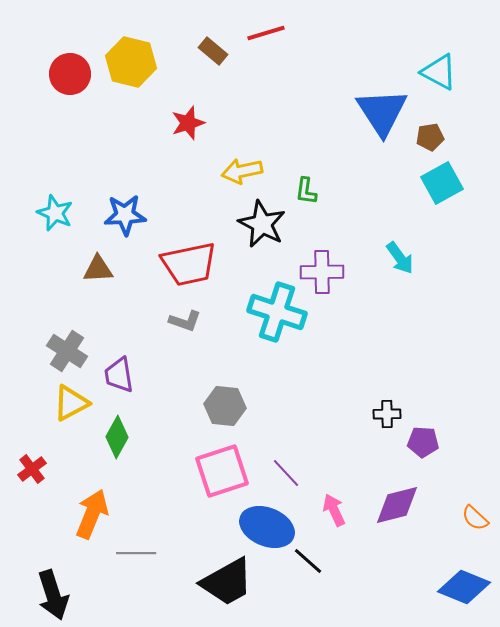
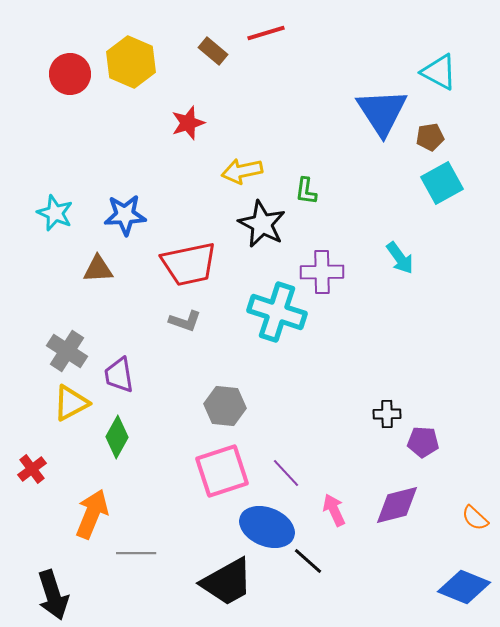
yellow hexagon: rotated 9 degrees clockwise
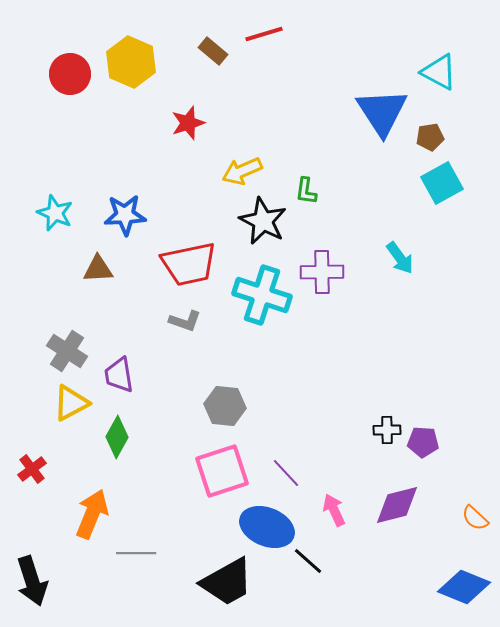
red line: moved 2 px left, 1 px down
yellow arrow: rotated 12 degrees counterclockwise
black star: moved 1 px right, 3 px up
cyan cross: moved 15 px left, 17 px up
black cross: moved 16 px down
black arrow: moved 21 px left, 14 px up
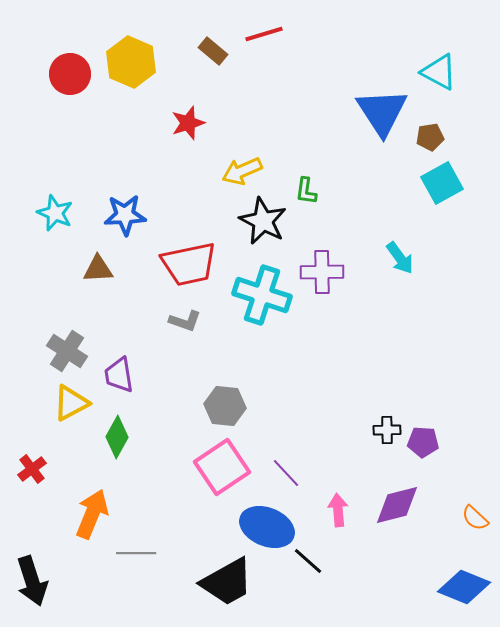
pink square: moved 4 px up; rotated 16 degrees counterclockwise
pink arrow: moved 4 px right; rotated 20 degrees clockwise
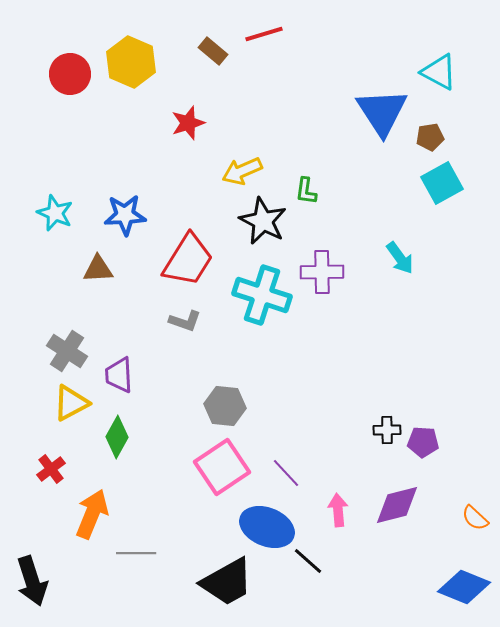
red trapezoid: moved 1 px left, 4 px up; rotated 46 degrees counterclockwise
purple trapezoid: rotated 6 degrees clockwise
red cross: moved 19 px right
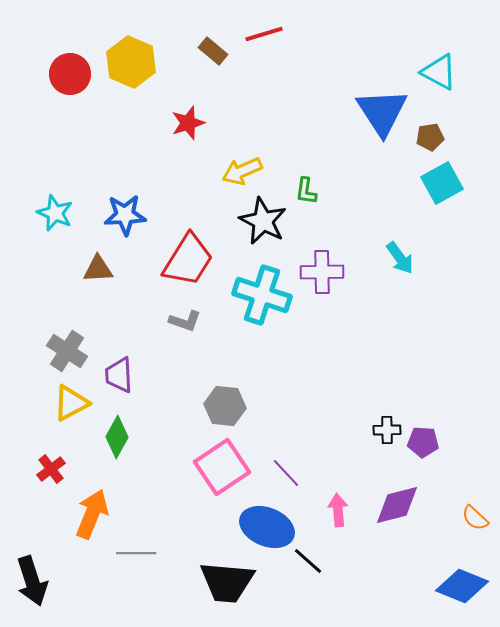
black trapezoid: rotated 34 degrees clockwise
blue diamond: moved 2 px left, 1 px up
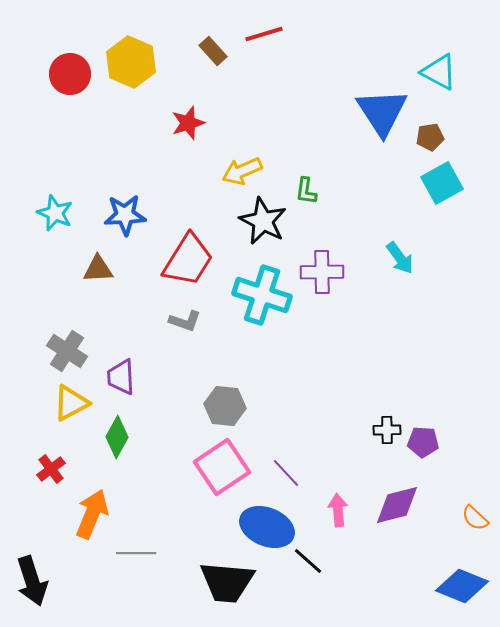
brown rectangle: rotated 8 degrees clockwise
purple trapezoid: moved 2 px right, 2 px down
